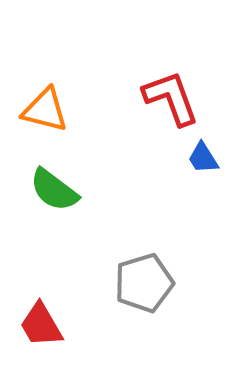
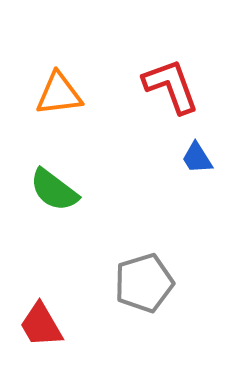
red L-shape: moved 12 px up
orange triangle: moved 14 px right, 16 px up; rotated 21 degrees counterclockwise
blue trapezoid: moved 6 px left
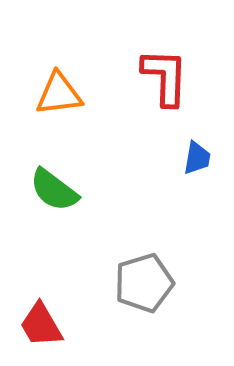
red L-shape: moved 6 px left, 9 px up; rotated 22 degrees clockwise
blue trapezoid: rotated 138 degrees counterclockwise
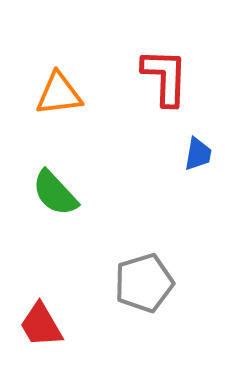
blue trapezoid: moved 1 px right, 4 px up
green semicircle: moved 1 px right, 3 px down; rotated 10 degrees clockwise
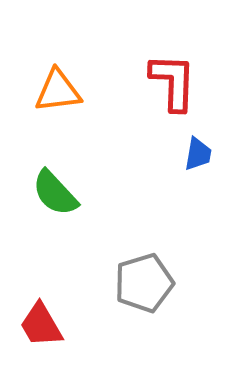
red L-shape: moved 8 px right, 5 px down
orange triangle: moved 1 px left, 3 px up
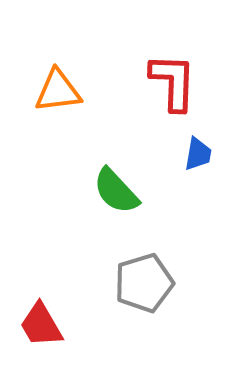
green semicircle: moved 61 px right, 2 px up
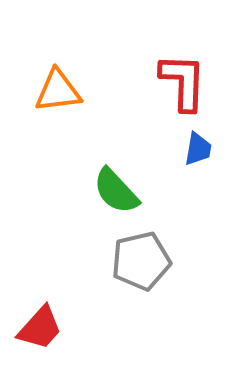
red L-shape: moved 10 px right
blue trapezoid: moved 5 px up
gray pentagon: moved 3 px left, 22 px up; rotated 4 degrees clockwise
red trapezoid: moved 1 px left, 3 px down; rotated 108 degrees counterclockwise
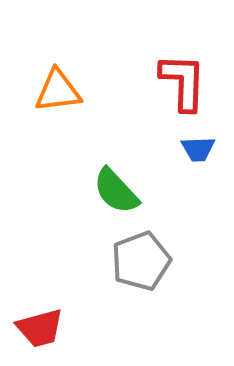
blue trapezoid: rotated 78 degrees clockwise
gray pentagon: rotated 8 degrees counterclockwise
red trapezoid: rotated 33 degrees clockwise
